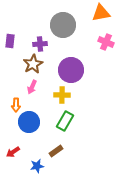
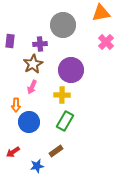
pink cross: rotated 21 degrees clockwise
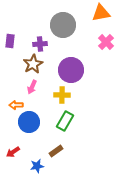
orange arrow: rotated 88 degrees clockwise
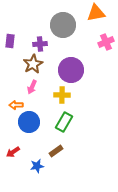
orange triangle: moved 5 px left
pink cross: rotated 21 degrees clockwise
green rectangle: moved 1 px left, 1 px down
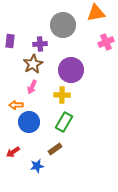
brown rectangle: moved 1 px left, 2 px up
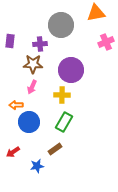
gray circle: moved 2 px left
brown star: rotated 30 degrees clockwise
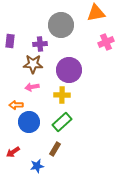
purple circle: moved 2 px left
pink arrow: rotated 56 degrees clockwise
green rectangle: moved 2 px left; rotated 18 degrees clockwise
brown rectangle: rotated 24 degrees counterclockwise
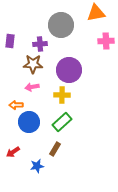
pink cross: moved 1 px up; rotated 21 degrees clockwise
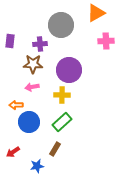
orange triangle: rotated 18 degrees counterclockwise
